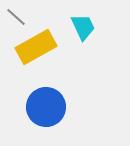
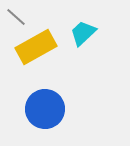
cyan trapezoid: moved 6 px down; rotated 108 degrees counterclockwise
blue circle: moved 1 px left, 2 px down
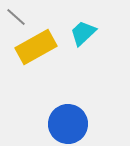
blue circle: moved 23 px right, 15 px down
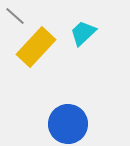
gray line: moved 1 px left, 1 px up
yellow rectangle: rotated 18 degrees counterclockwise
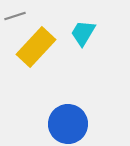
gray line: rotated 60 degrees counterclockwise
cyan trapezoid: rotated 16 degrees counterclockwise
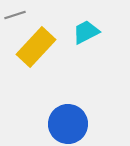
gray line: moved 1 px up
cyan trapezoid: moved 3 px right, 1 px up; rotated 32 degrees clockwise
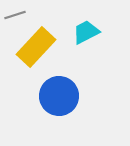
blue circle: moved 9 px left, 28 px up
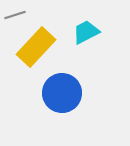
blue circle: moved 3 px right, 3 px up
